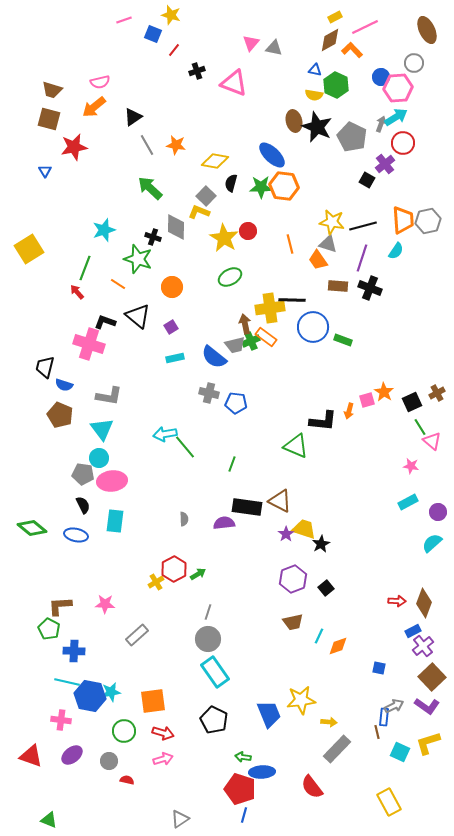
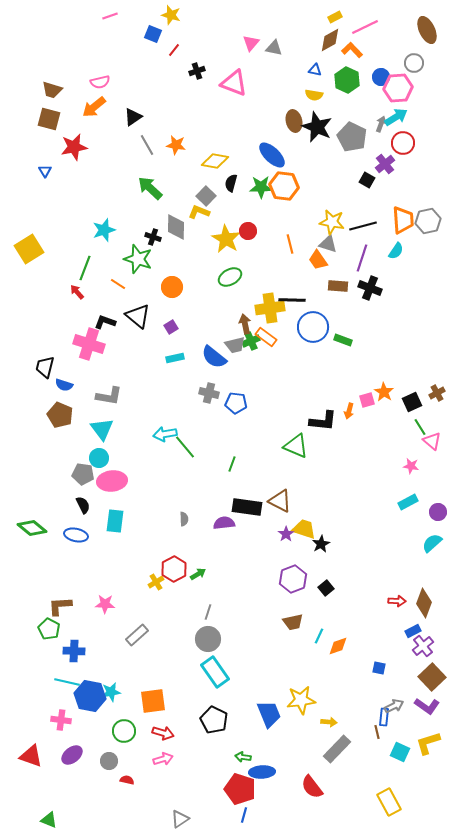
pink line at (124, 20): moved 14 px left, 4 px up
green hexagon at (336, 85): moved 11 px right, 5 px up
yellow star at (224, 238): moved 2 px right, 1 px down
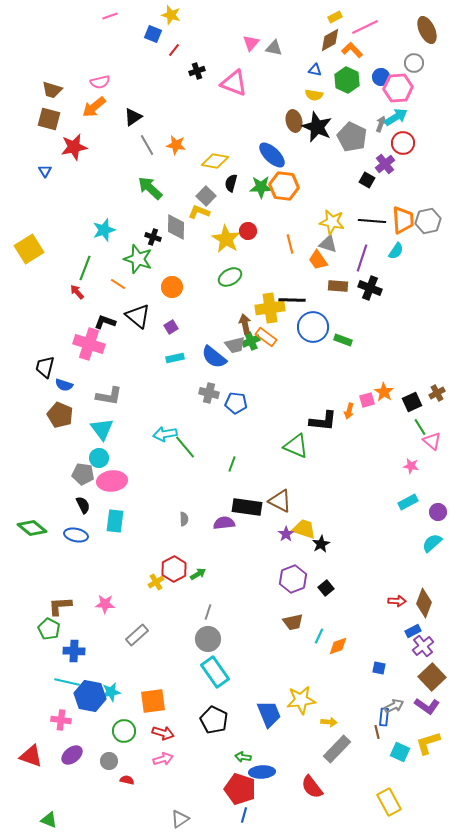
black line at (363, 226): moved 9 px right, 5 px up; rotated 20 degrees clockwise
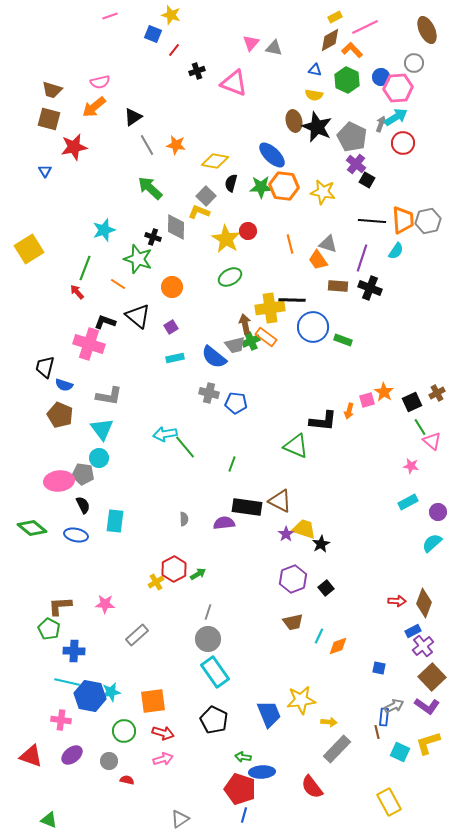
purple cross at (385, 164): moved 29 px left; rotated 12 degrees counterclockwise
yellow star at (332, 222): moved 9 px left, 30 px up
pink ellipse at (112, 481): moved 53 px left
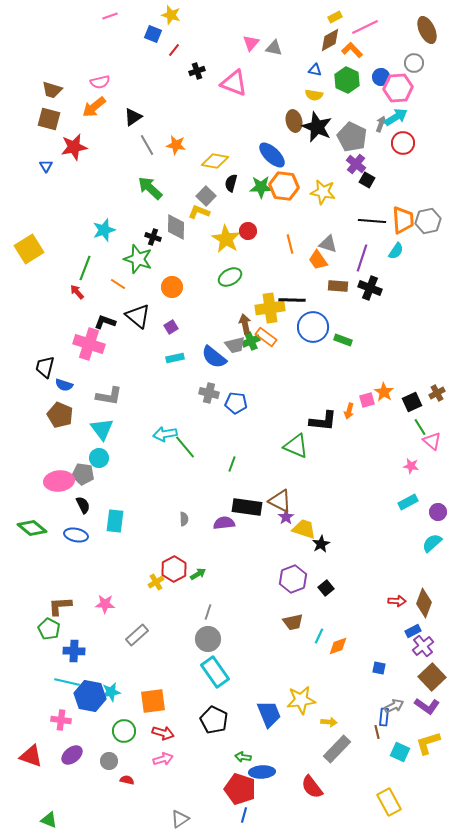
blue triangle at (45, 171): moved 1 px right, 5 px up
purple star at (286, 534): moved 17 px up
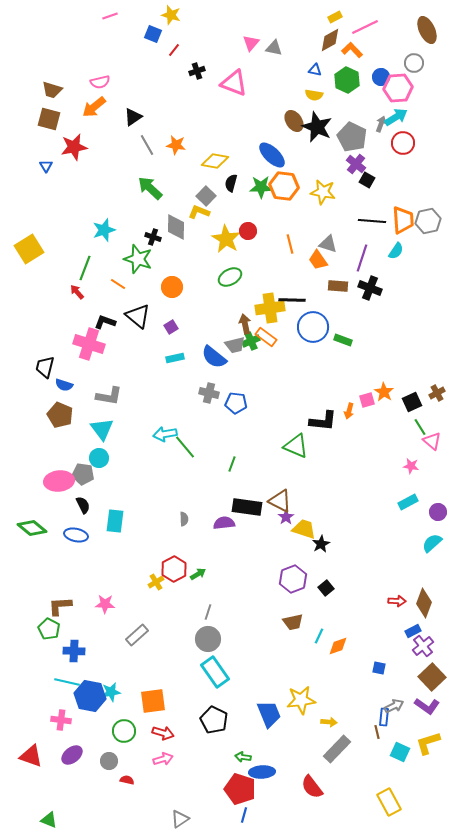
brown ellipse at (294, 121): rotated 20 degrees counterclockwise
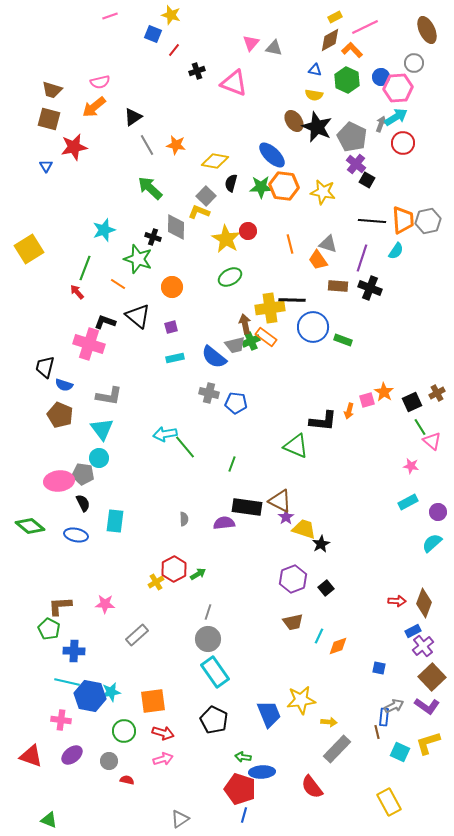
purple square at (171, 327): rotated 16 degrees clockwise
black semicircle at (83, 505): moved 2 px up
green diamond at (32, 528): moved 2 px left, 2 px up
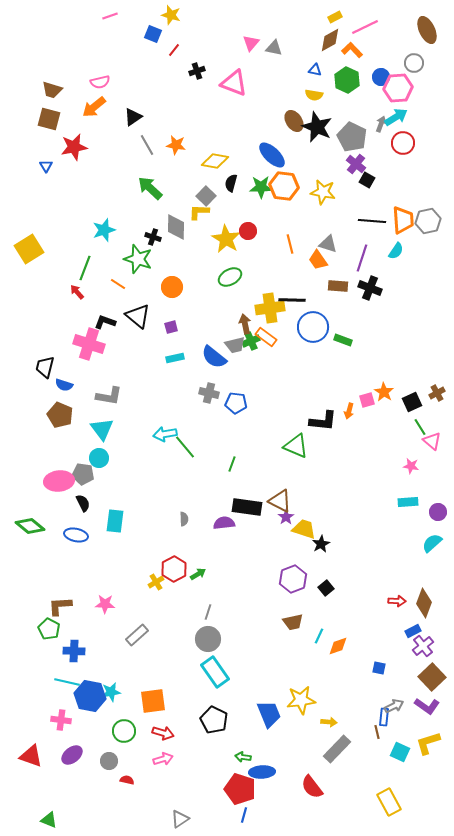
yellow L-shape at (199, 212): rotated 20 degrees counterclockwise
cyan rectangle at (408, 502): rotated 24 degrees clockwise
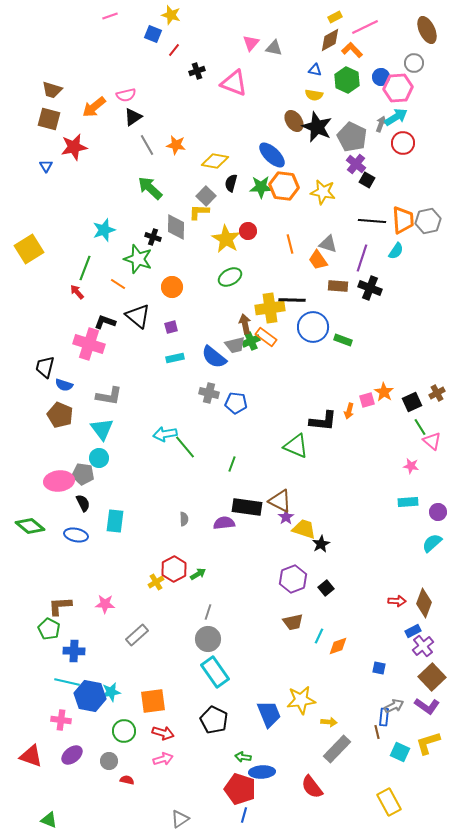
pink semicircle at (100, 82): moved 26 px right, 13 px down
